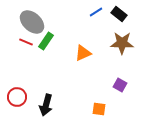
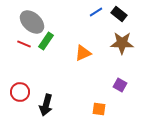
red line: moved 2 px left, 2 px down
red circle: moved 3 px right, 5 px up
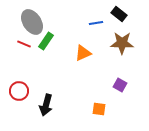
blue line: moved 11 px down; rotated 24 degrees clockwise
gray ellipse: rotated 15 degrees clockwise
red circle: moved 1 px left, 1 px up
